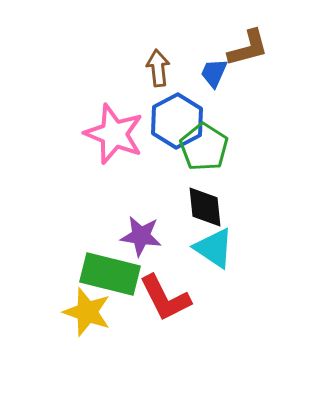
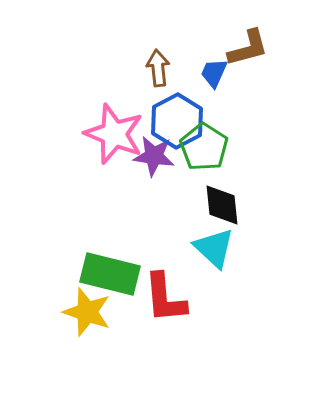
black diamond: moved 17 px right, 2 px up
purple star: moved 13 px right, 80 px up
cyan triangle: rotated 9 degrees clockwise
red L-shape: rotated 22 degrees clockwise
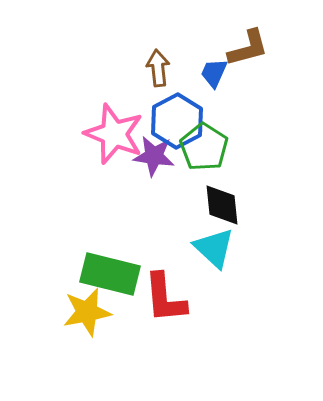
yellow star: rotated 30 degrees counterclockwise
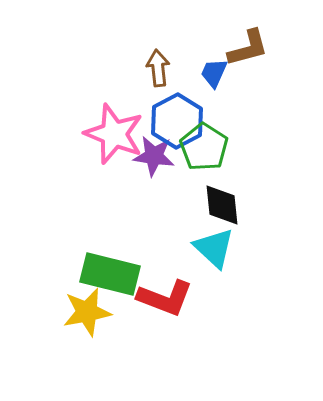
red L-shape: rotated 64 degrees counterclockwise
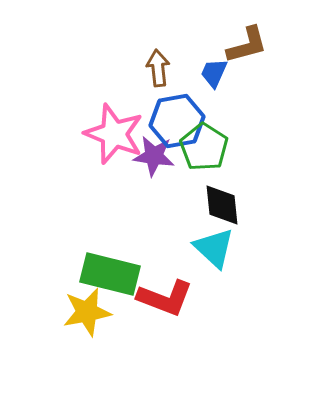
brown L-shape: moved 1 px left, 3 px up
blue hexagon: rotated 18 degrees clockwise
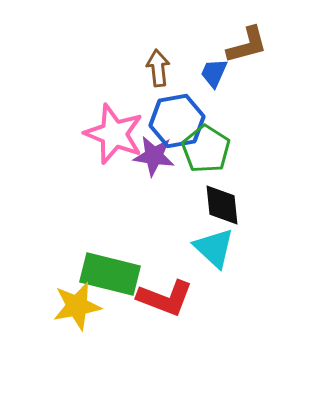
green pentagon: moved 2 px right, 2 px down
yellow star: moved 10 px left, 6 px up
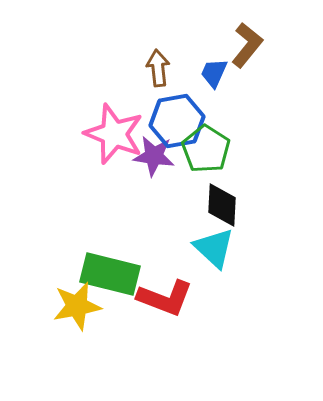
brown L-shape: rotated 36 degrees counterclockwise
black diamond: rotated 9 degrees clockwise
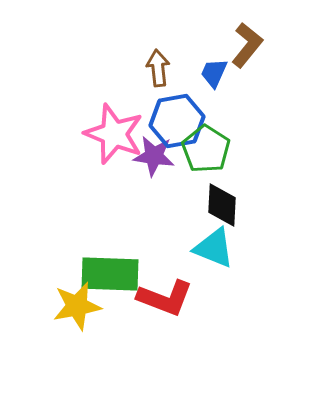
cyan triangle: rotated 21 degrees counterclockwise
green rectangle: rotated 12 degrees counterclockwise
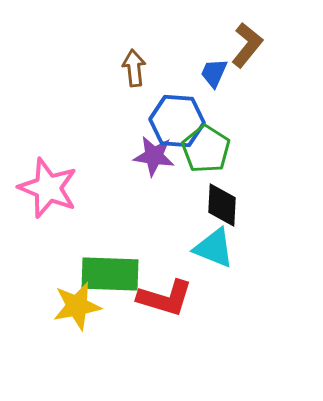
brown arrow: moved 24 px left
blue hexagon: rotated 14 degrees clockwise
pink star: moved 66 px left, 54 px down
red L-shape: rotated 4 degrees counterclockwise
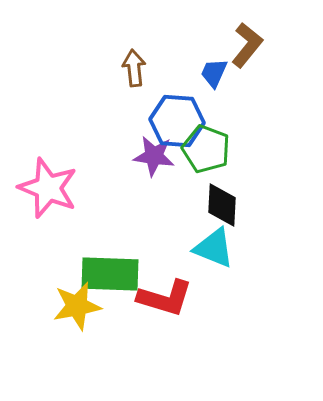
green pentagon: rotated 12 degrees counterclockwise
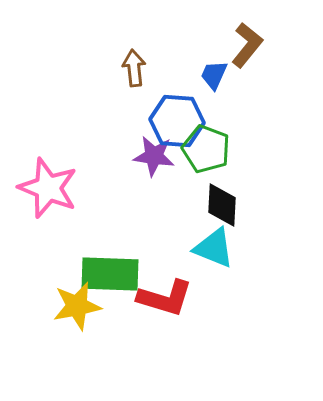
blue trapezoid: moved 2 px down
